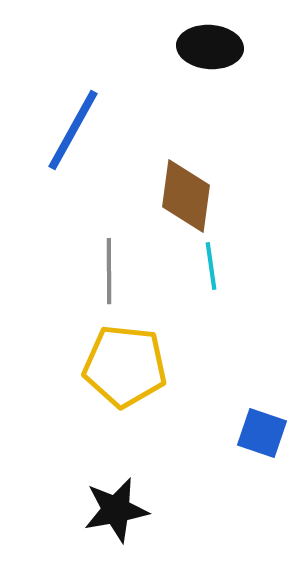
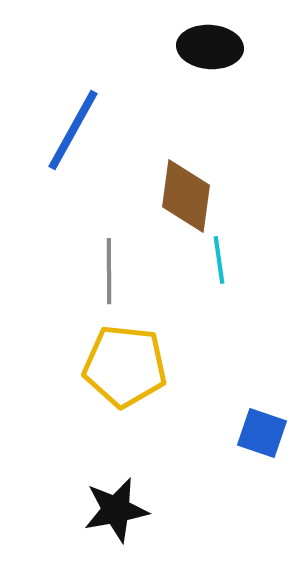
cyan line: moved 8 px right, 6 px up
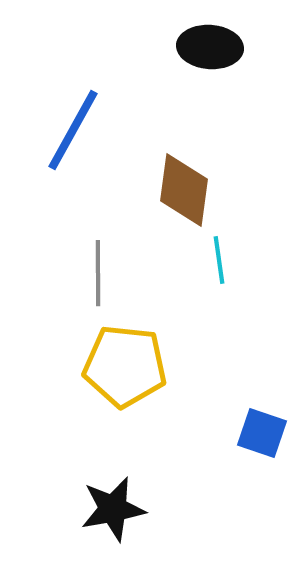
brown diamond: moved 2 px left, 6 px up
gray line: moved 11 px left, 2 px down
black star: moved 3 px left, 1 px up
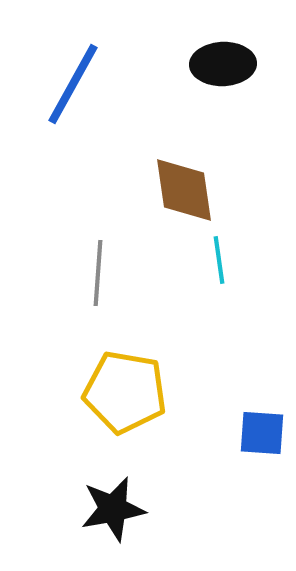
black ellipse: moved 13 px right, 17 px down; rotated 6 degrees counterclockwise
blue line: moved 46 px up
brown diamond: rotated 16 degrees counterclockwise
gray line: rotated 4 degrees clockwise
yellow pentagon: moved 26 px down; rotated 4 degrees clockwise
blue square: rotated 15 degrees counterclockwise
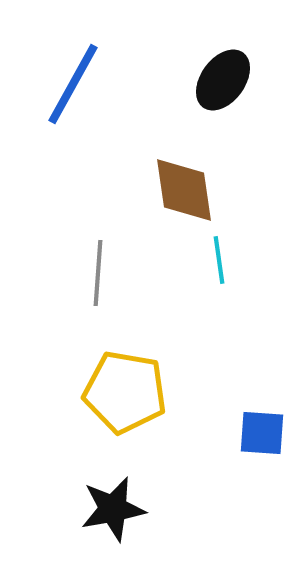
black ellipse: moved 16 px down; rotated 52 degrees counterclockwise
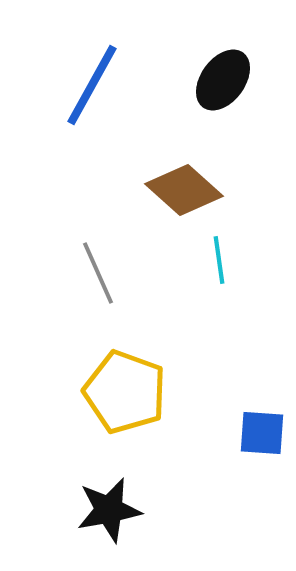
blue line: moved 19 px right, 1 px down
brown diamond: rotated 40 degrees counterclockwise
gray line: rotated 28 degrees counterclockwise
yellow pentagon: rotated 10 degrees clockwise
black star: moved 4 px left, 1 px down
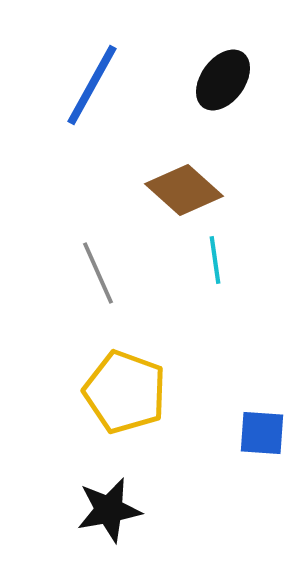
cyan line: moved 4 px left
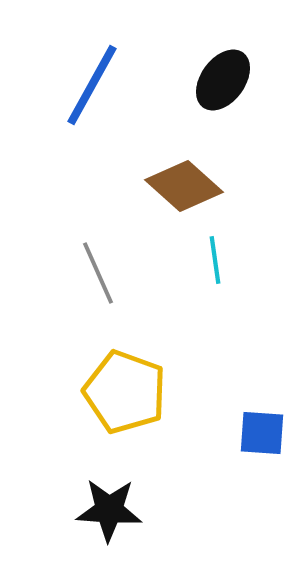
brown diamond: moved 4 px up
black star: rotated 14 degrees clockwise
